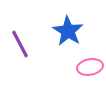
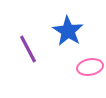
purple line: moved 8 px right, 5 px down
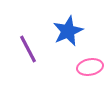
blue star: rotated 16 degrees clockwise
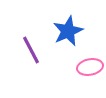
purple line: moved 3 px right, 1 px down
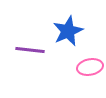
purple line: moved 1 px left; rotated 56 degrees counterclockwise
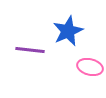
pink ellipse: rotated 25 degrees clockwise
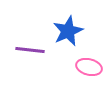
pink ellipse: moved 1 px left
